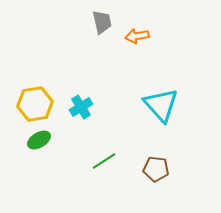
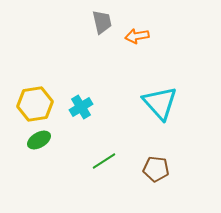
cyan triangle: moved 1 px left, 2 px up
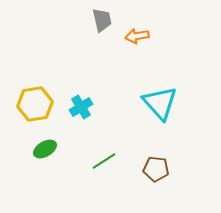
gray trapezoid: moved 2 px up
green ellipse: moved 6 px right, 9 px down
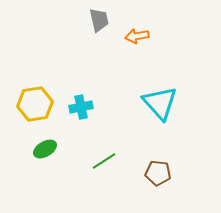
gray trapezoid: moved 3 px left
cyan cross: rotated 20 degrees clockwise
brown pentagon: moved 2 px right, 4 px down
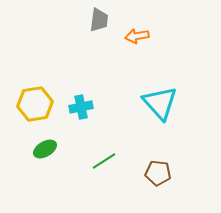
gray trapezoid: rotated 20 degrees clockwise
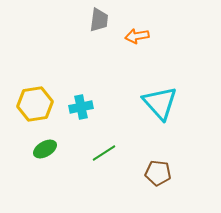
green line: moved 8 px up
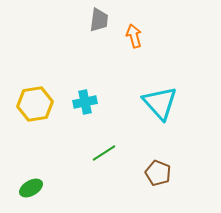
orange arrow: moved 3 px left; rotated 85 degrees clockwise
cyan cross: moved 4 px right, 5 px up
green ellipse: moved 14 px left, 39 px down
brown pentagon: rotated 15 degrees clockwise
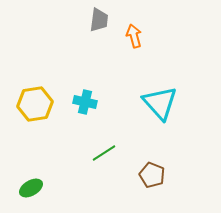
cyan cross: rotated 25 degrees clockwise
brown pentagon: moved 6 px left, 2 px down
